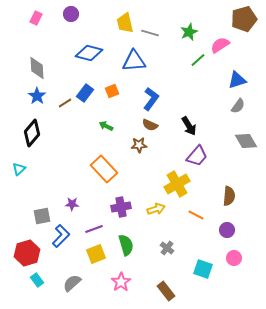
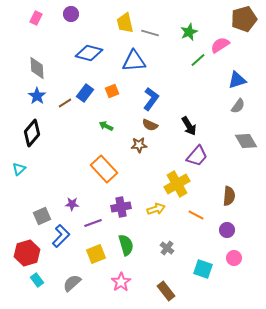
gray square at (42, 216): rotated 12 degrees counterclockwise
purple line at (94, 229): moved 1 px left, 6 px up
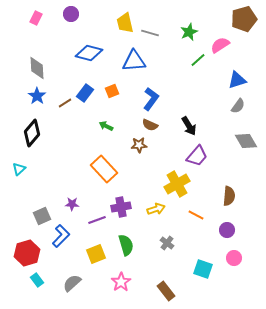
purple line at (93, 223): moved 4 px right, 3 px up
gray cross at (167, 248): moved 5 px up
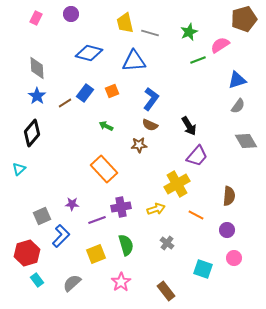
green line at (198, 60): rotated 21 degrees clockwise
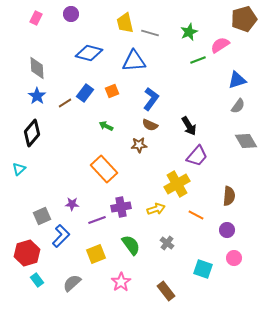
green semicircle at (126, 245): moved 5 px right; rotated 20 degrees counterclockwise
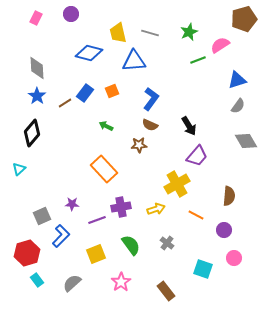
yellow trapezoid at (125, 23): moved 7 px left, 10 px down
purple circle at (227, 230): moved 3 px left
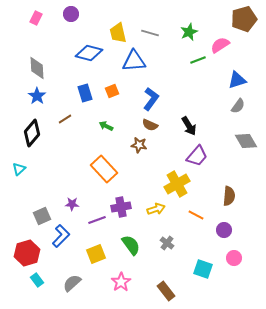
blue rectangle at (85, 93): rotated 54 degrees counterclockwise
brown line at (65, 103): moved 16 px down
brown star at (139, 145): rotated 14 degrees clockwise
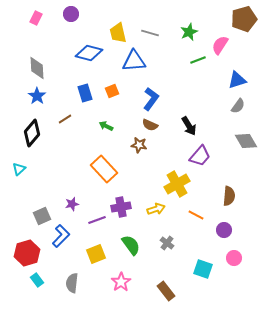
pink semicircle at (220, 45): rotated 24 degrees counterclockwise
purple trapezoid at (197, 156): moved 3 px right
purple star at (72, 204): rotated 16 degrees counterclockwise
gray semicircle at (72, 283): rotated 42 degrees counterclockwise
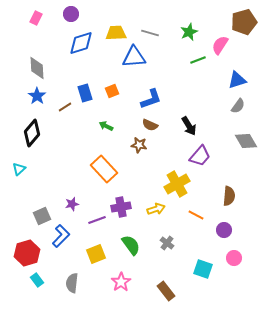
brown pentagon at (244, 19): moved 3 px down
yellow trapezoid at (118, 33): moved 2 px left; rotated 100 degrees clockwise
blue diamond at (89, 53): moved 8 px left, 10 px up; rotated 32 degrees counterclockwise
blue triangle at (134, 61): moved 4 px up
blue L-shape at (151, 99): rotated 35 degrees clockwise
brown line at (65, 119): moved 12 px up
